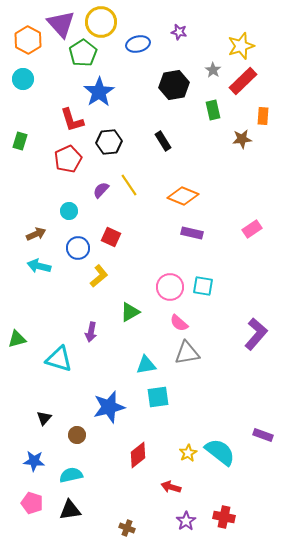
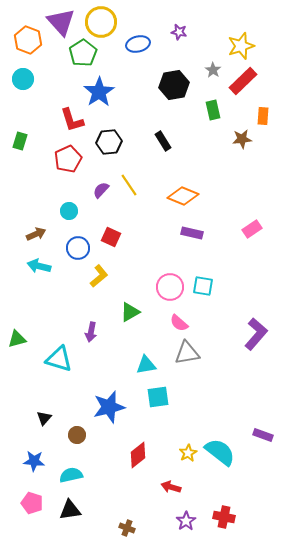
purple triangle at (61, 24): moved 2 px up
orange hexagon at (28, 40): rotated 8 degrees counterclockwise
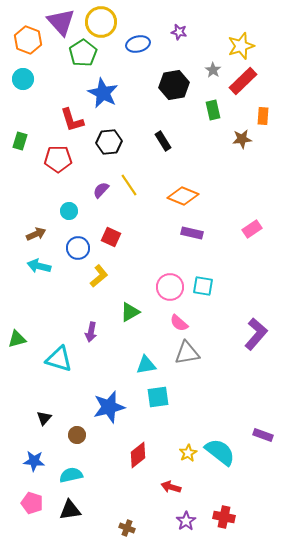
blue star at (99, 92): moved 4 px right, 1 px down; rotated 12 degrees counterclockwise
red pentagon at (68, 159): moved 10 px left; rotated 24 degrees clockwise
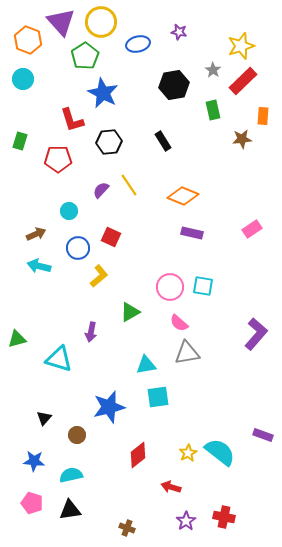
green pentagon at (83, 53): moved 2 px right, 3 px down
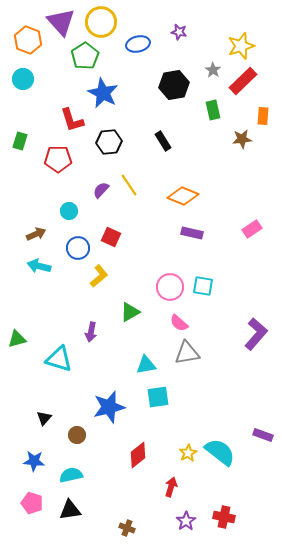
red arrow at (171, 487): rotated 90 degrees clockwise
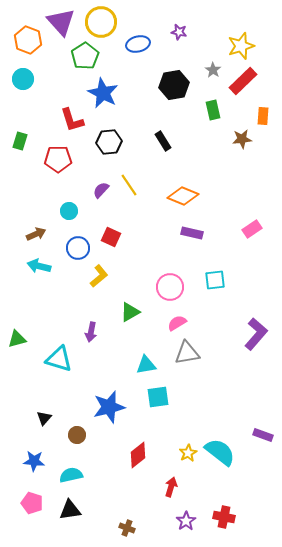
cyan square at (203, 286): moved 12 px right, 6 px up; rotated 15 degrees counterclockwise
pink semicircle at (179, 323): moved 2 px left; rotated 108 degrees clockwise
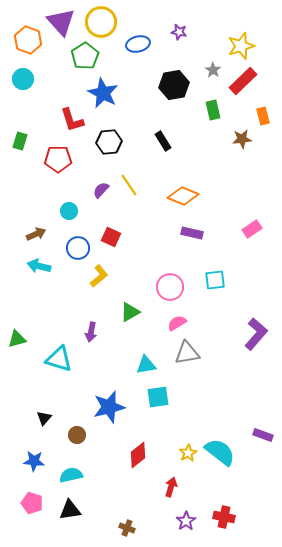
orange rectangle at (263, 116): rotated 18 degrees counterclockwise
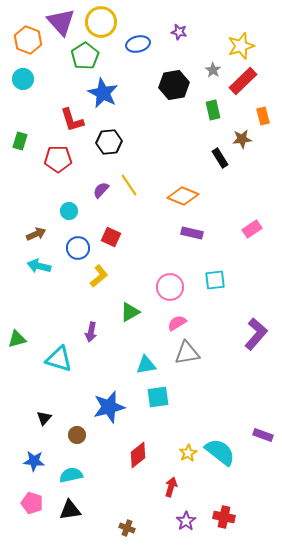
black rectangle at (163, 141): moved 57 px right, 17 px down
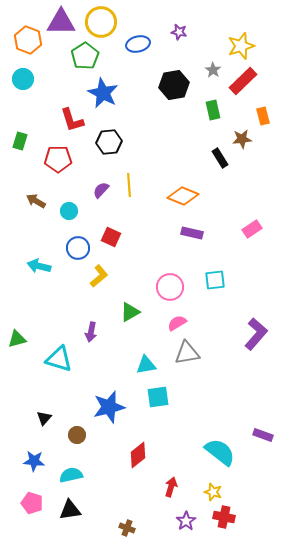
purple triangle at (61, 22): rotated 48 degrees counterclockwise
yellow line at (129, 185): rotated 30 degrees clockwise
brown arrow at (36, 234): moved 33 px up; rotated 126 degrees counterclockwise
yellow star at (188, 453): moved 25 px right, 39 px down; rotated 24 degrees counterclockwise
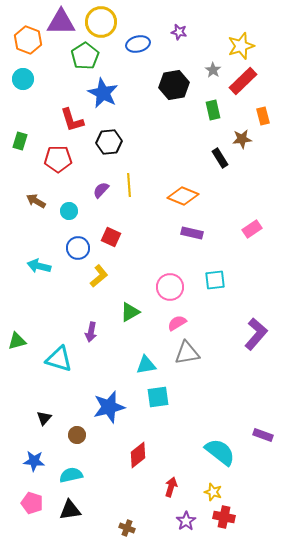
green triangle at (17, 339): moved 2 px down
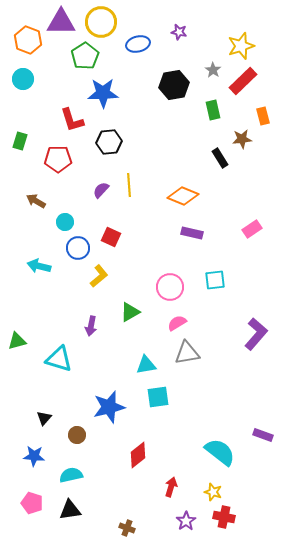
blue star at (103, 93): rotated 28 degrees counterclockwise
cyan circle at (69, 211): moved 4 px left, 11 px down
purple arrow at (91, 332): moved 6 px up
blue star at (34, 461): moved 5 px up
